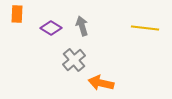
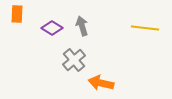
purple diamond: moved 1 px right
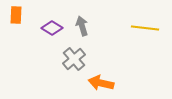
orange rectangle: moved 1 px left, 1 px down
gray cross: moved 1 px up
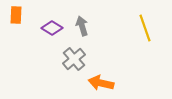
yellow line: rotated 64 degrees clockwise
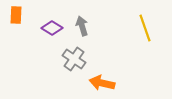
gray cross: rotated 15 degrees counterclockwise
orange arrow: moved 1 px right
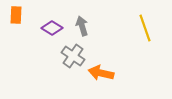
gray cross: moved 1 px left, 3 px up
orange arrow: moved 1 px left, 10 px up
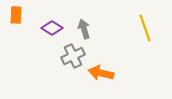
gray arrow: moved 2 px right, 3 px down
gray cross: rotated 30 degrees clockwise
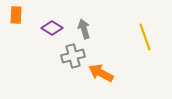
yellow line: moved 9 px down
gray cross: rotated 10 degrees clockwise
orange arrow: rotated 15 degrees clockwise
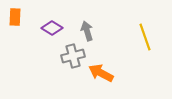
orange rectangle: moved 1 px left, 2 px down
gray arrow: moved 3 px right, 2 px down
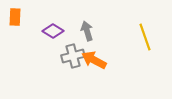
purple diamond: moved 1 px right, 3 px down
orange arrow: moved 7 px left, 13 px up
